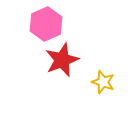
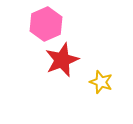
yellow star: moved 2 px left
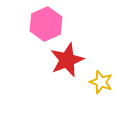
red star: moved 5 px right
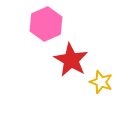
red star: moved 4 px right; rotated 20 degrees counterclockwise
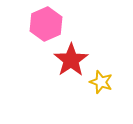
red star: rotated 8 degrees clockwise
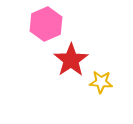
yellow star: rotated 15 degrees counterclockwise
